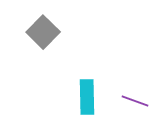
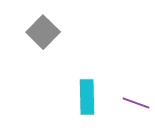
purple line: moved 1 px right, 2 px down
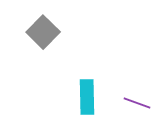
purple line: moved 1 px right
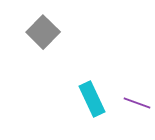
cyan rectangle: moved 5 px right, 2 px down; rotated 24 degrees counterclockwise
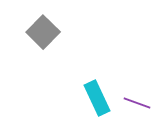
cyan rectangle: moved 5 px right, 1 px up
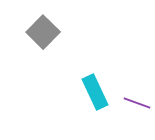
cyan rectangle: moved 2 px left, 6 px up
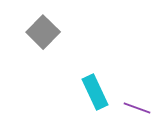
purple line: moved 5 px down
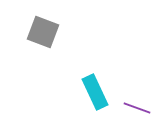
gray square: rotated 24 degrees counterclockwise
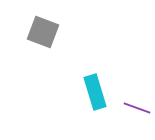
cyan rectangle: rotated 8 degrees clockwise
